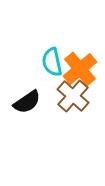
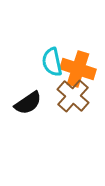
orange cross: moved 2 px left; rotated 32 degrees counterclockwise
black semicircle: moved 1 px right, 1 px down
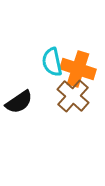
black semicircle: moved 9 px left, 1 px up
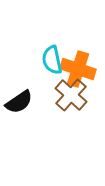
cyan semicircle: moved 2 px up
brown cross: moved 2 px left, 1 px up
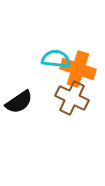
cyan semicircle: moved 4 px right, 1 px up; rotated 108 degrees clockwise
brown cross: moved 1 px right, 3 px down; rotated 16 degrees counterclockwise
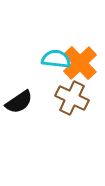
orange cross: moved 2 px right, 6 px up; rotated 28 degrees clockwise
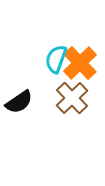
cyan semicircle: rotated 76 degrees counterclockwise
brown cross: rotated 20 degrees clockwise
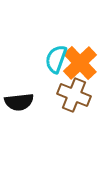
brown cross: moved 2 px right, 3 px up; rotated 24 degrees counterclockwise
black semicircle: rotated 28 degrees clockwise
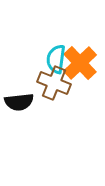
cyan semicircle: rotated 12 degrees counterclockwise
brown cross: moved 20 px left, 12 px up
